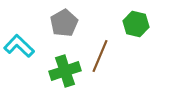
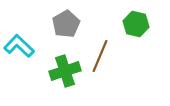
gray pentagon: moved 2 px right, 1 px down
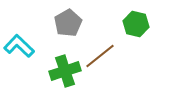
gray pentagon: moved 2 px right, 1 px up
brown line: rotated 28 degrees clockwise
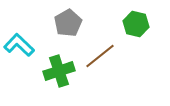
cyan L-shape: moved 1 px up
green cross: moved 6 px left
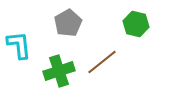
cyan L-shape: rotated 40 degrees clockwise
brown line: moved 2 px right, 6 px down
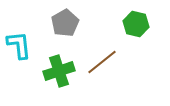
gray pentagon: moved 3 px left
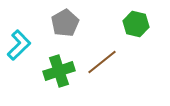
cyan L-shape: rotated 52 degrees clockwise
